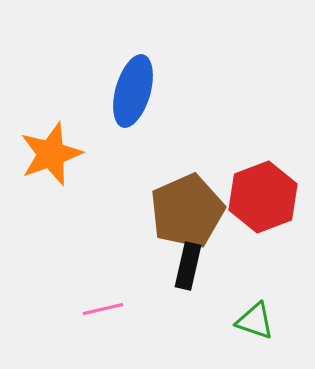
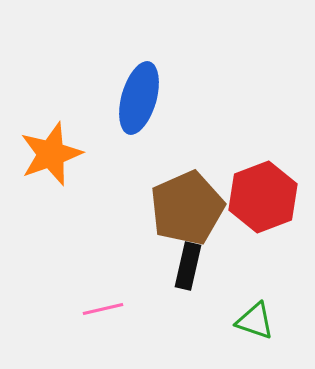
blue ellipse: moved 6 px right, 7 px down
brown pentagon: moved 3 px up
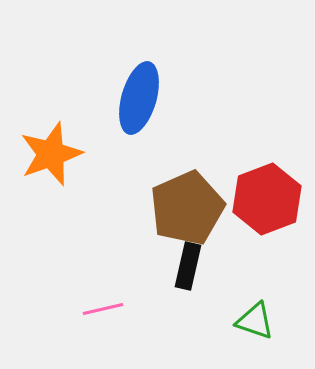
red hexagon: moved 4 px right, 2 px down
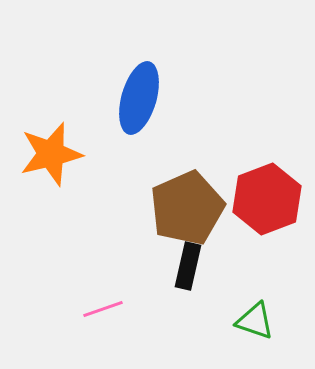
orange star: rotated 6 degrees clockwise
pink line: rotated 6 degrees counterclockwise
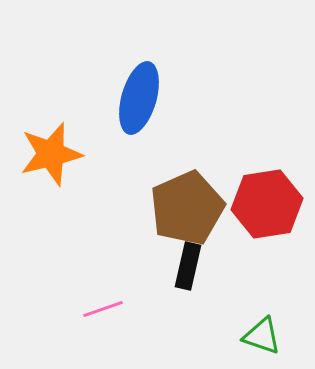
red hexagon: moved 5 px down; rotated 12 degrees clockwise
green triangle: moved 7 px right, 15 px down
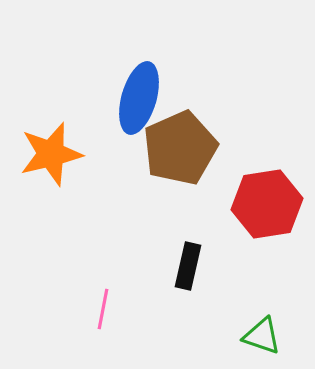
brown pentagon: moved 7 px left, 60 px up
pink line: rotated 60 degrees counterclockwise
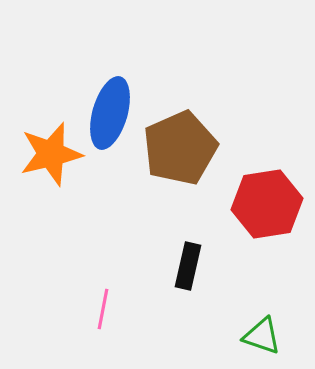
blue ellipse: moved 29 px left, 15 px down
